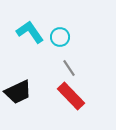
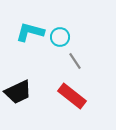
cyan L-shape: rotated 40 degrees counterclockwise
gray line: moved 6 px right, 7 px up
red rectangle: moved 1 px right; rotated 8 degrees counterclockwise
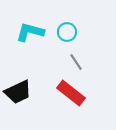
cyan circle: moved 7 px right, 5 px up
gray line: moved 1 px right, 1 px down
red rectangle: moved 1 px left, 3 px up
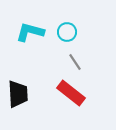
gray line: moved 1 px left
black trapezoid: moved 2 px down; rotated 68 degrees counterclockwise
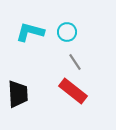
red rectangle: moved 2 px right, 2 px up
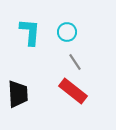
cyan L-shape: rotated 80 degrees clockwise
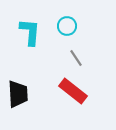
cyan circle: moved 6 px up
gray line: moved 1 px right, 4 px up
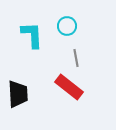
cyan L-shape: moved 2 px right, 3 px down; rotated 8 degrees counterclockwise
gray line: rotated 24 degrees clockwise
red rectangle: moved 4 px left, 4 px up
